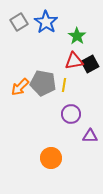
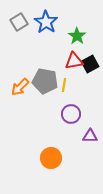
gray pentagon: moved 2 px right, 2 px up
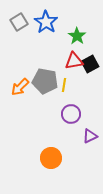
purple triangle: rotated 28 degrees counterclockwise
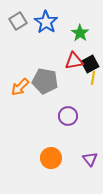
gray square: moved 1 px left, 1 px up
green star: moved 3 px right, 3 px up
yellow line: moved 29 px right, 7 px up
purple circle: moved 3 px left, 2 px down
purple triangle: moved 23 px down; rotated 42 degrees counterclockwise
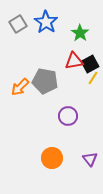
gray square: moved 3 px down
yellow line: rotated 24 degrees clockwise
orange circle: moved 1 px right
